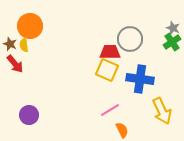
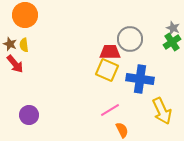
orange circle: moved 5 px left, 11 px up
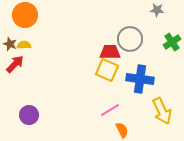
gray star: moved 16 px left, 18 px up; rotated 16 degrees counterclockwise
yellow semicircle: rotated 96 degrees clockwise
red arrow: rotated 96 degrees counterclockwise
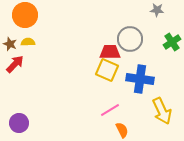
yellow semicircle: moved 4 px right, 3 px up
purple circle: moved 10 px left, 8 px down
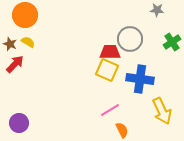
yellow semicircle: rotated 32 degrees clockwise
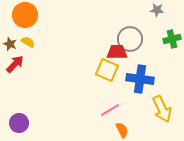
green cross: moved 3 px up; rotated 18 degrees clockwise
red trapezoid: moved 7 px right
yellow arrow: moved 2 px up
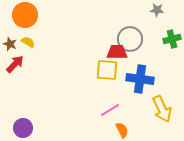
yellow square: rotated 20 degrees counterclockwise
purple circle: moved 4 px right, 5 px down
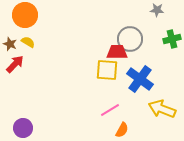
blue cross: rotated 28 degrees clockwise
yellow arrow: rotated 136 degrees clockwise
orange semicircle: rotated 56 degrees clockwise
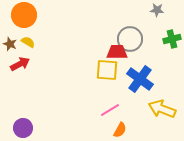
orange circle: moved 1 px left
red arrow: moved 5 px right; rotated 18 degrees clockwise
orange semicircle: moved 2 px left
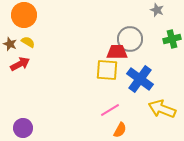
gray star: rotated 16 degrees clockwise
